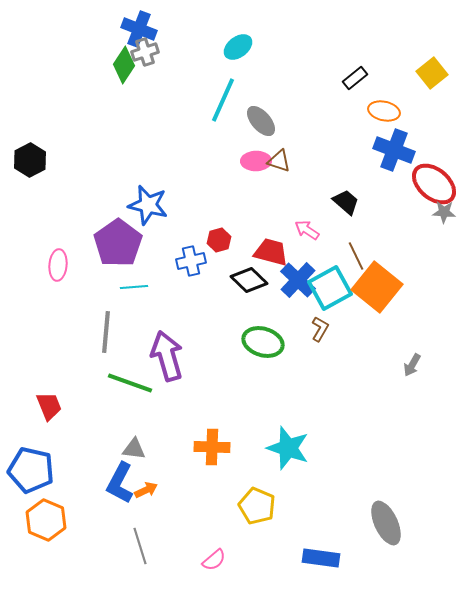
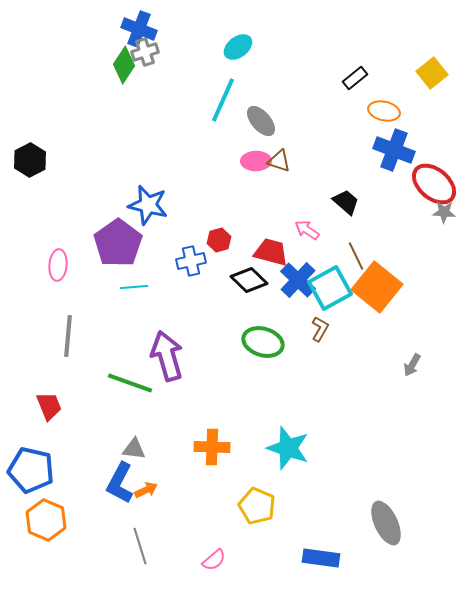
gray line at (106, 332): moved 38 px left, 4 px down
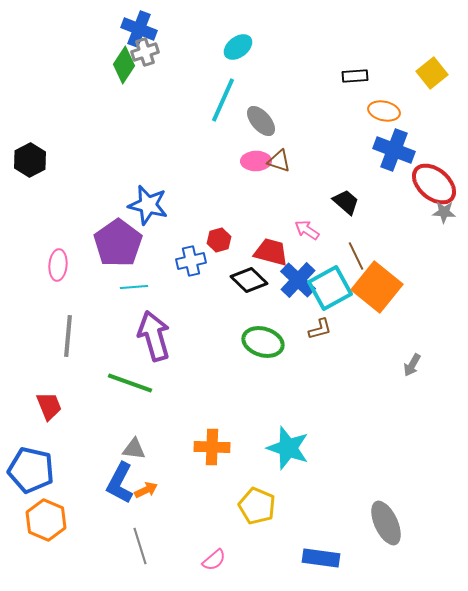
black rectangle at (355, 78): moved 2 px up; rotated 35 degrees clockwise
brown L-shape at (320, 329): rotated 45 degrees clockwise
purple arrow at (167, 356): moved 13 px left, 20 px up
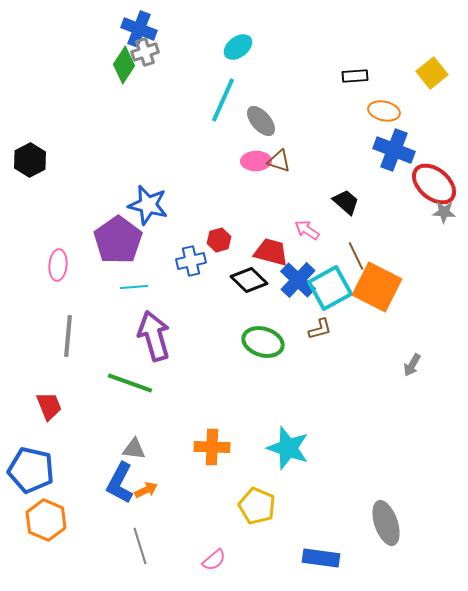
purple pentagon at (118, 243): moved 3 px up
orange square at (377, 287): rotated 12 degrees counterclockwise
gray ellipse at (386, 523): rotated 6 degrees clockwise
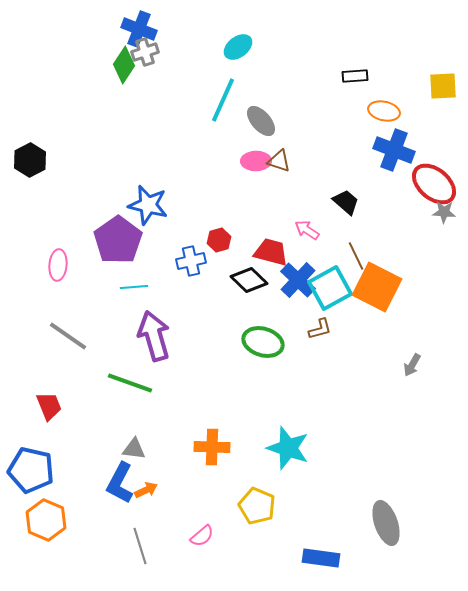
yellow square at (432, 73): moved 11 px right, 13 px down; rotated 36 degrees clockwise
gray line at (68, 336): rotated 60 degrees counterclockwise
pink semicircle at (214, 560): moved 12 px left, 24 px up
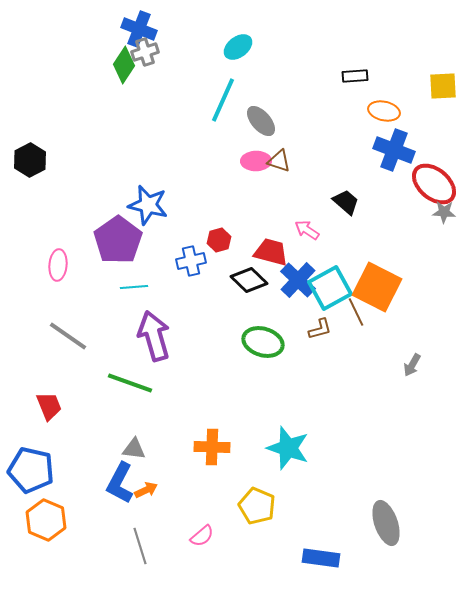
brown line at (356, 256): moved 56 px down
